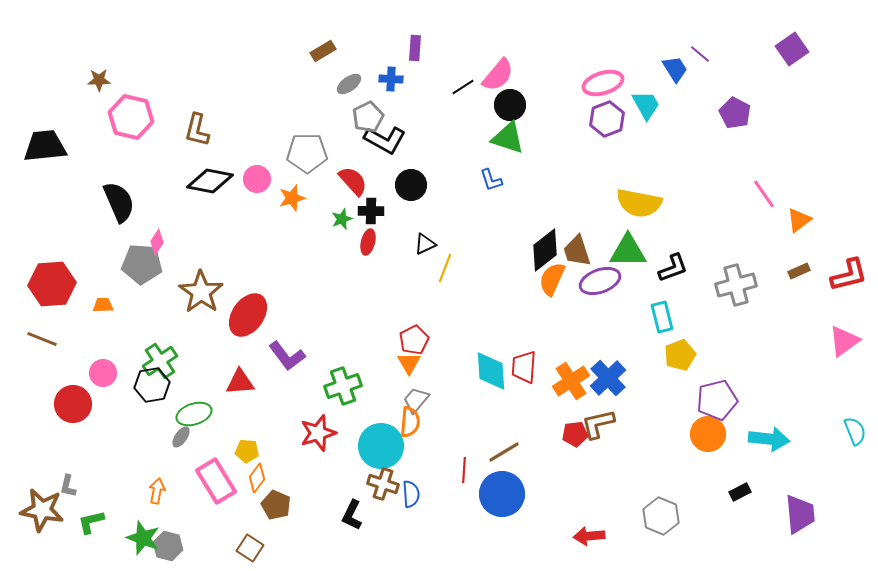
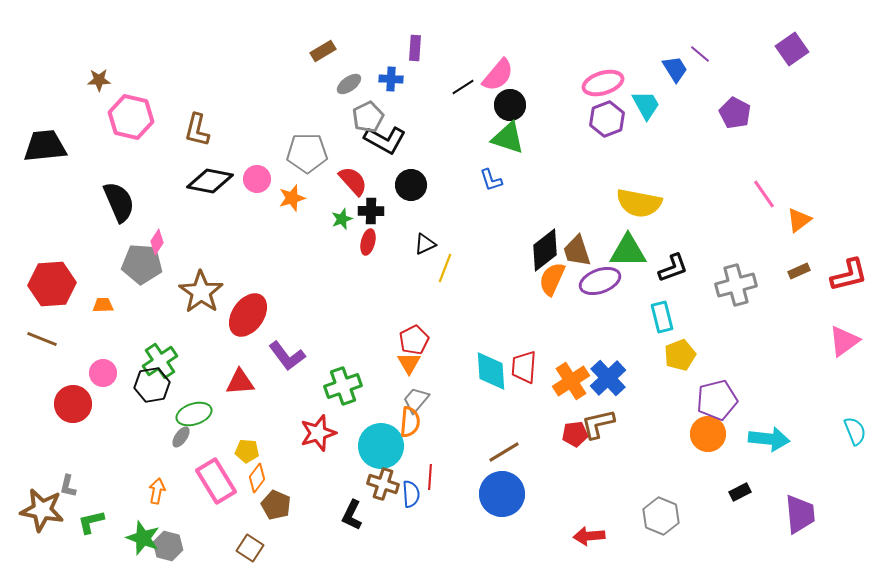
red line at (464, 470): moved 34 px left, 7 px down
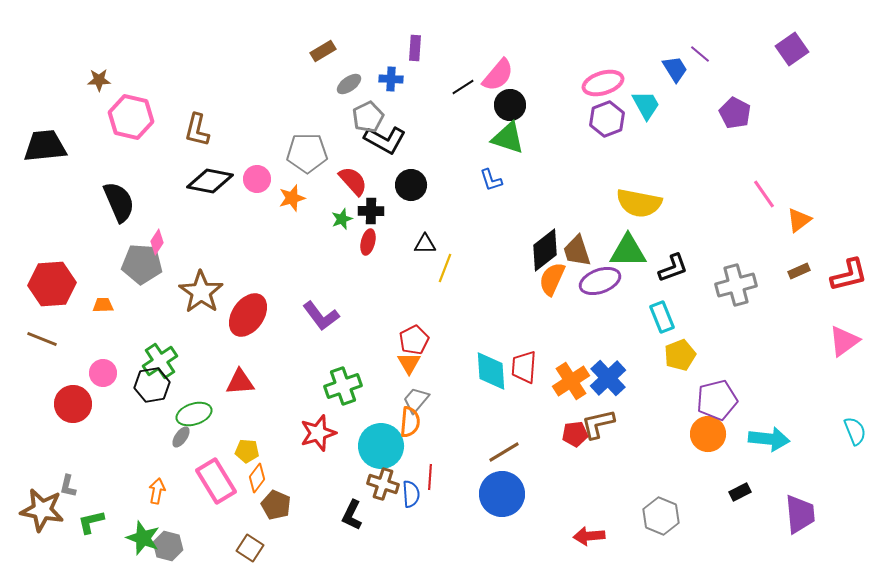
black triangle at (425, 244): rotated 25 degrees clockwise
cyan rectangle at (662, 317): rotated 8 degrees counterclockwise
purple L-shape at (287, 356): moved 34 px right, 40 px up
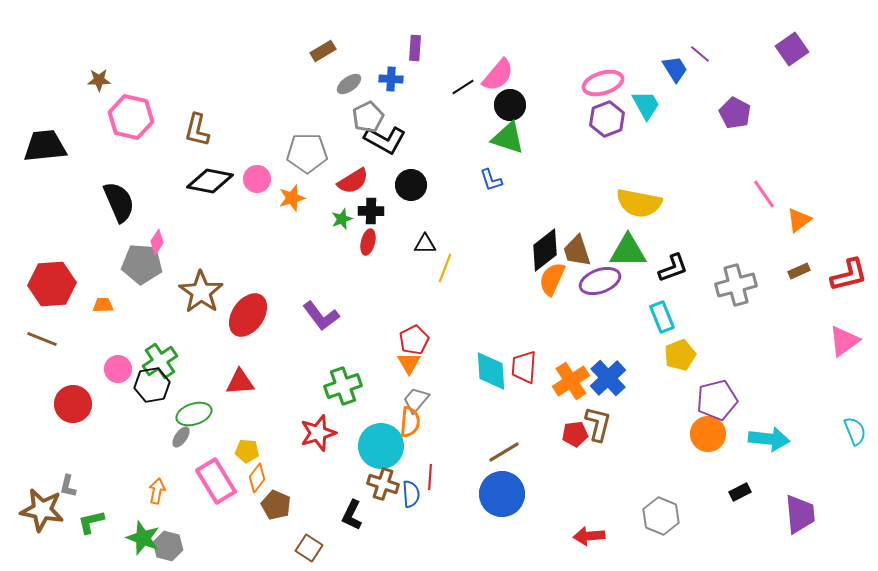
red semicircle at (353, 181): rotated 100 degrees clockwise
pink circle at (103, 373): moved 15 px right, 4 px up
brown L-shape at (598, 424): rotated 117 degrees clockwise
brown square at (250, 548): moved 59 px right
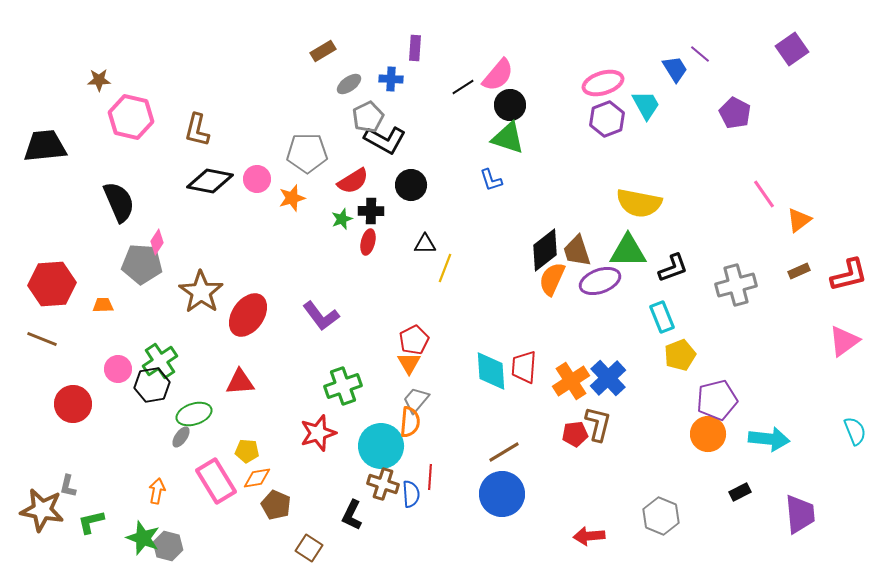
orange diamond at (257, 478): rotated 44 degrees clockwise
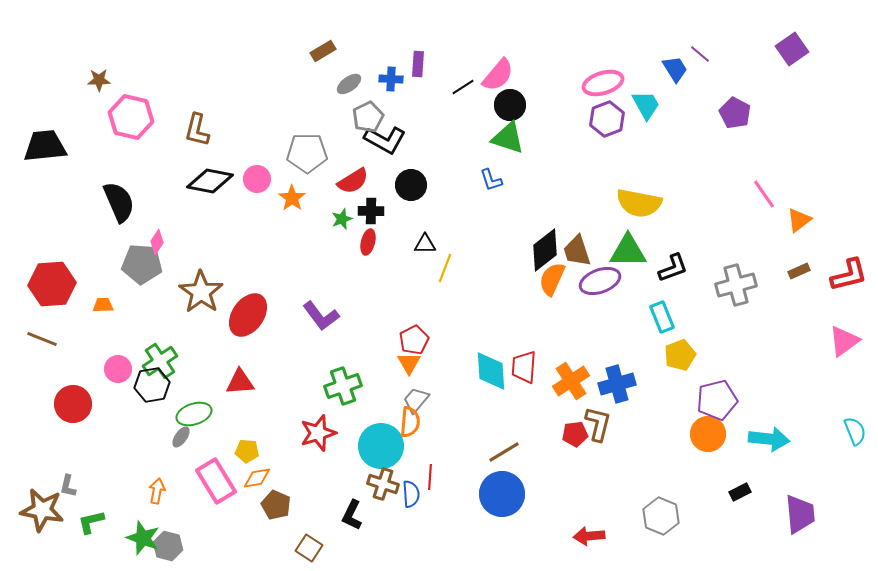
purple rectangle at (415, 48): moved 3 px right, 16 px down
orange star at (292, 198): rotated 20 degrees counterclockwise
blue cross at (608, 378): moved 9 px right, 6 px down; rotated 27 degrees clockwise
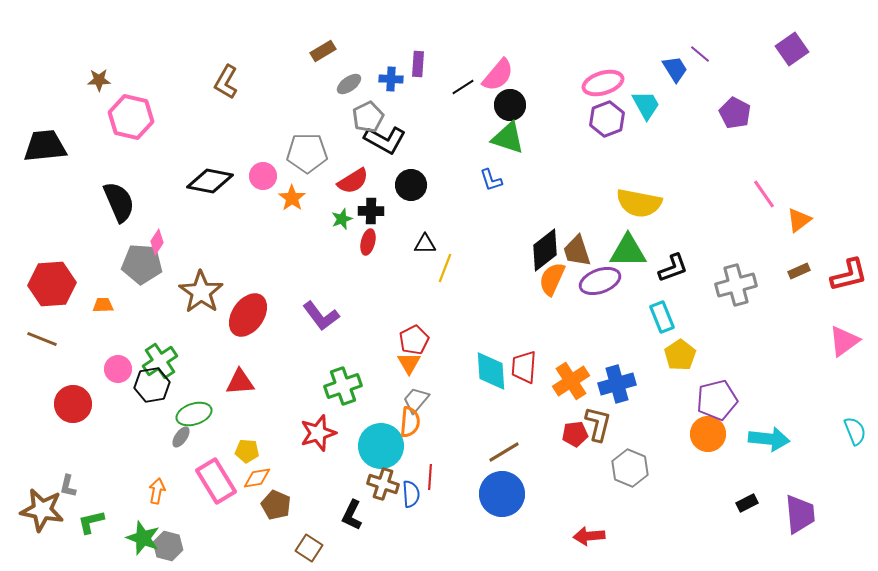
brown L-shape at (197, 130): moved 29 px right, 48 px up; rotated 16 degrees clockwise
pink circle at (257, 179): moved 6 px right, 3 px up
yellow pentagon at (680, 355): rotated 12 degrees counterclockwise
black rectangle at (740, 492): moved 7 px right, 11 px down
gray hexagon at (661, 516): moved 31 px left, 48 px up
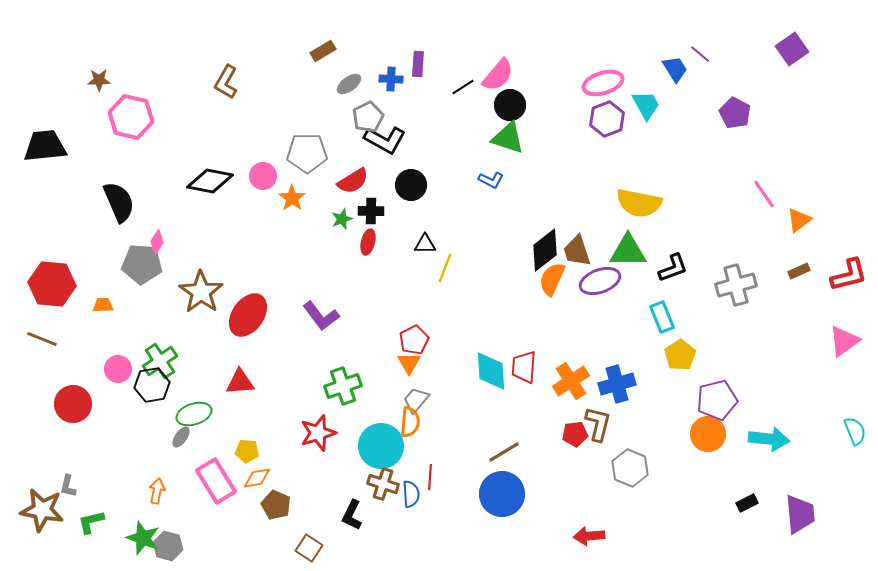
blue L-shape at (491, 180): rotated 45 degrees counterclockwise
red hexagon at (52, 284): rotated 9 degrees clockwise
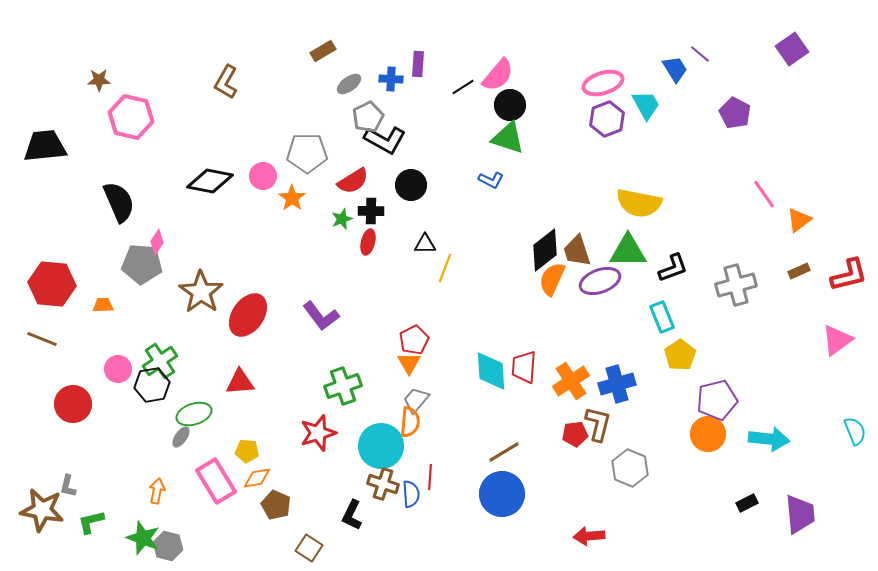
pink triangle at (844, 341): moved 7 px left, 1 px up
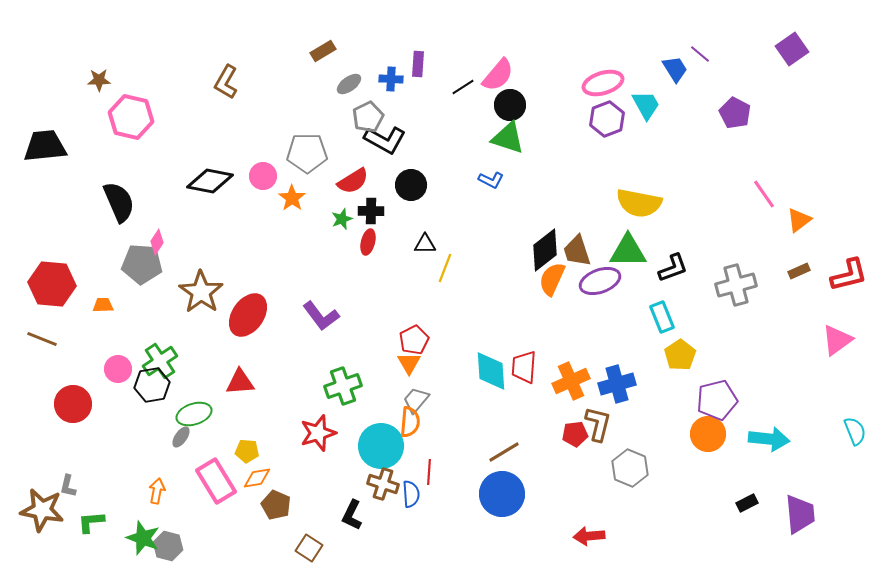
orange cross at (571, 381): rotated 9 degrees clockwise
red line at (430, 477): moved 1 px left, 5 px up
green L-shape at (91, 522): rotated 8 degrees clockwise
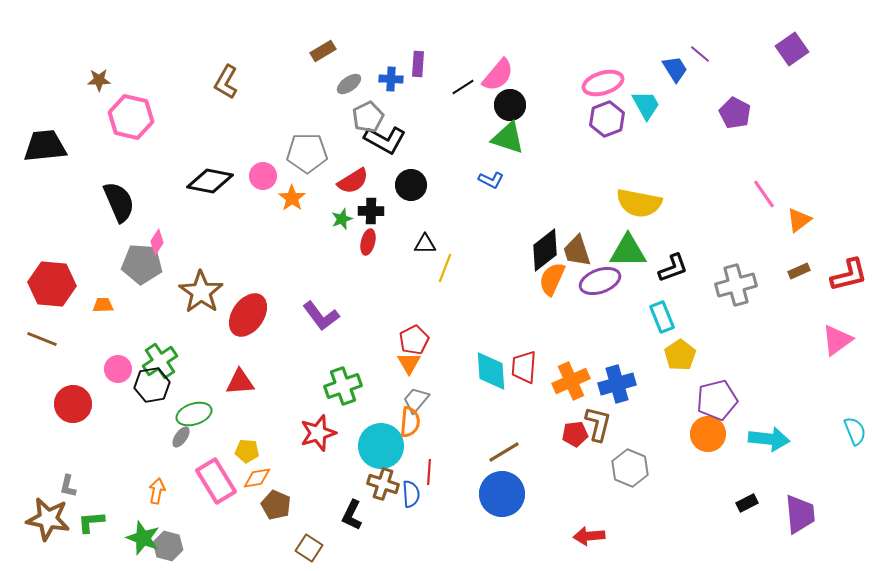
brown star at (42, 510): moved 6 px right, 9 px down
